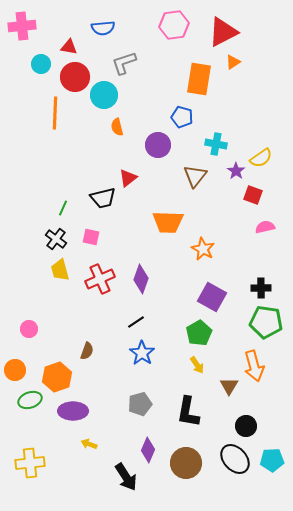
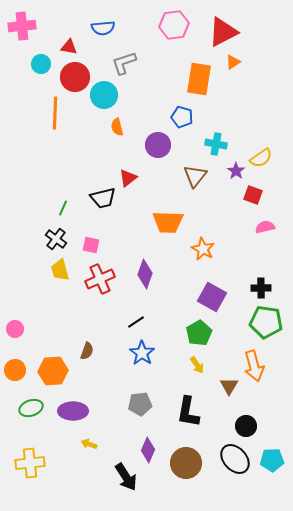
pink square at (91, 237): moved 8 px down
purple diamond at (141, 279): moved 4 px right, 5 px up
pink circle at (29, 329): moved 14 px left
orange hexagon at (57, 377): moved 4 px left, 6 px up; rotated 16 degrees clockwise
green ellipse at (30, 400): moved 1 px right, 8 px down
gray pentagon at (140, 404): rotated 10 degrees clockwise
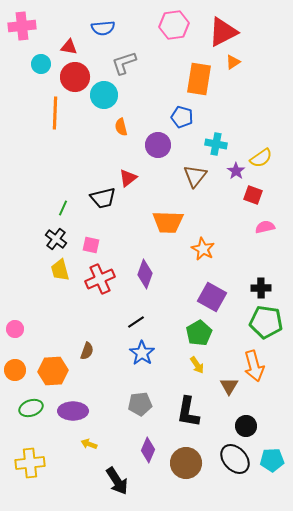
orange semicircle at (117, 127): moved 4 px right
black arrow at (126, 477): moved 9 px left, 4 px down
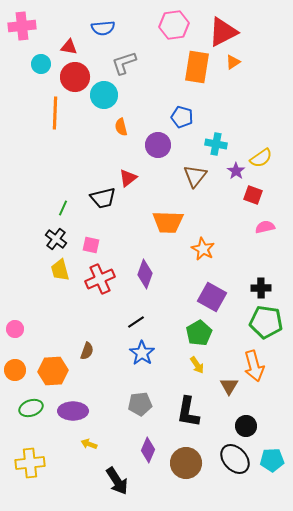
orange rectangle at (199, 79): moved 2 px left, 12 px up
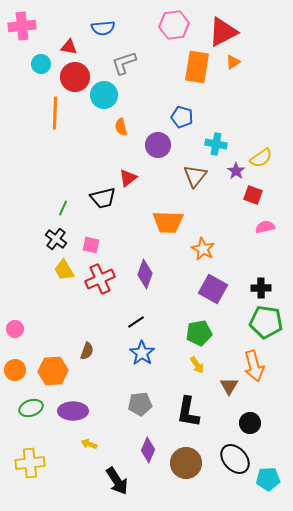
yellow trapezoid at (60, 270): moved 4 px right; rotated 15 degrees counterclockwise
purple square at (212, 297): moved 1 px right, 8 px up
green pentagon at (199, 333): rotated 20 degrees clockwise
black circle at (246, 426): moved 4 px right, 3 px up
cyan pentagon at (272, 460): moved 4 px left, 19 px down
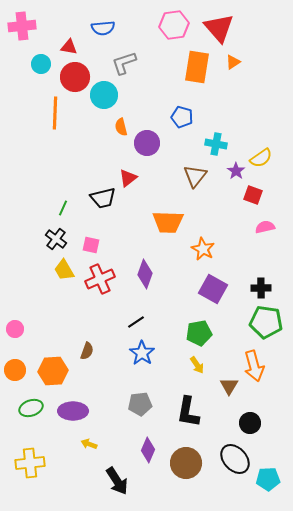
red triangle at (223, 32): moved 4 px left, 4 px up; rotated 44 degrees counterclockwise
purple circle at (158, 145): moved 11 px left, 2 px up
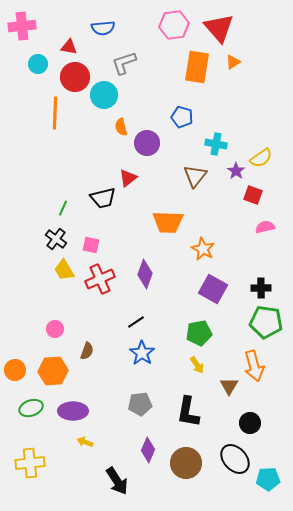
cyan circle at (41, 64): moved 3 px left
pink circle at (15, 329): moved 40 px right
yellow arrow at (89, 444): moved 4 px left, 2 px up
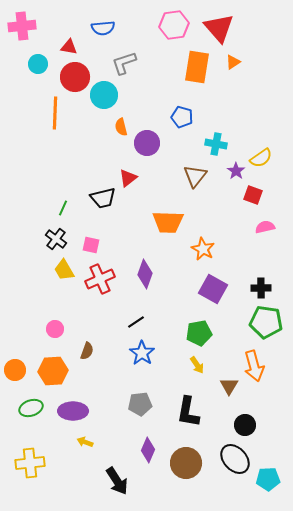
black circle at (250, 423): moved 5 px left, 2 px down
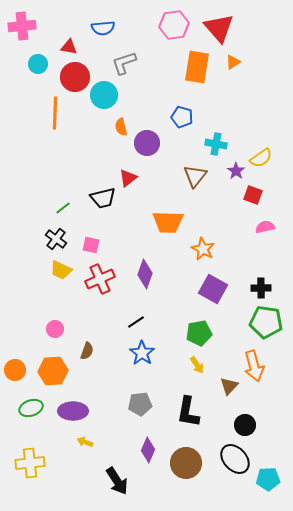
green line at (63, 208): rotated 28 degrees clockwise
yellow trapezoid at (64, 270): moved 3 px left; rotated 35 degrees counterclockwise
brown triangle at (229, 386): rotated 12 degrees clockwise
